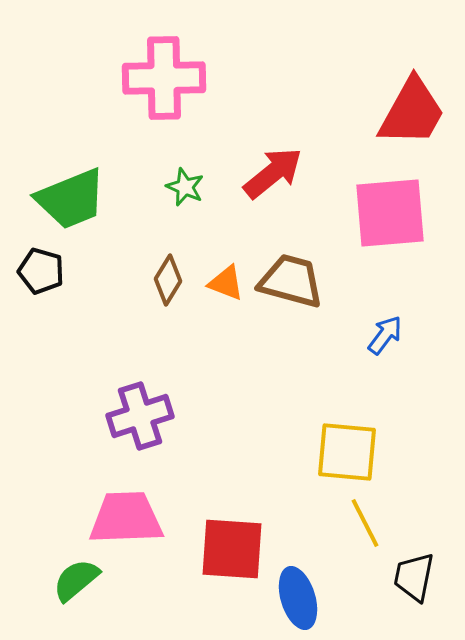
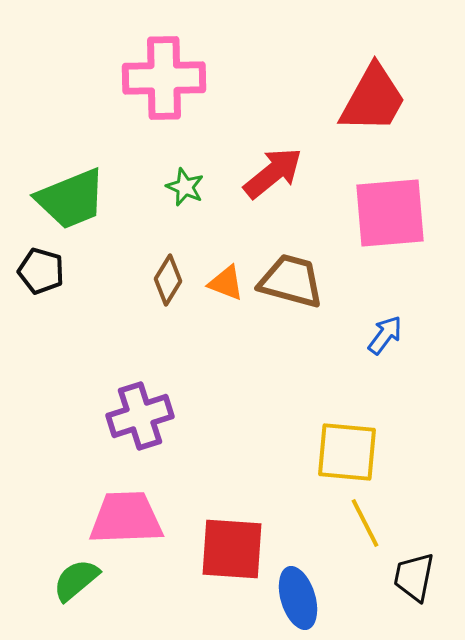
red trapezoid: moved 39 px left, 13 px up
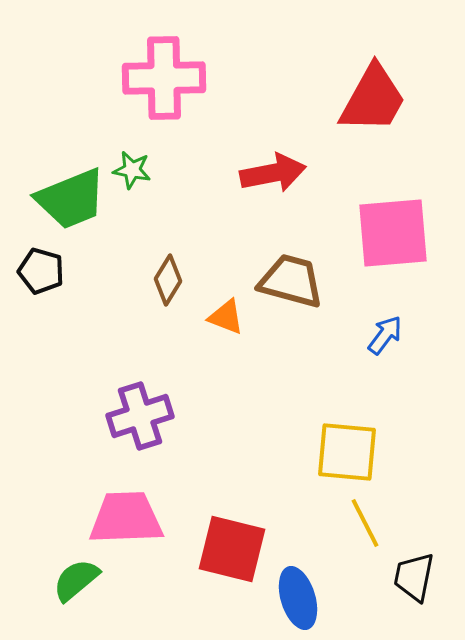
red arrow: rotated 28 degrees clockwise
green star: moved 53 px left, 17 px up; rotated 12 degrees counterclockwise
pink square: moved 3 px right, 20 px down
orange triangle: moved 34 px down
red square: rotated 10 degrees clockwise
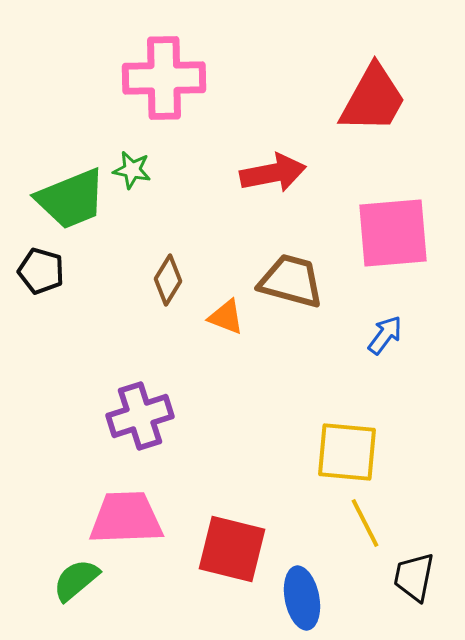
blue ellipse: moved 4 px right; rotated 6 degrees clockwise
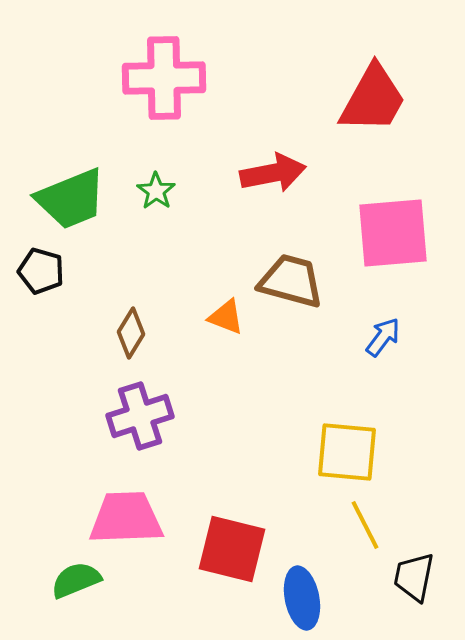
green star: moved 24 px right, 21 px down; rotated 24 degrees clockwise
brown diamond: moved 37 px left, 53 px down
blue arrow: moved 2 px left, 2 px down
yellow line: moved 2 px down
green semicircle: rotated 18 degrees clockwise
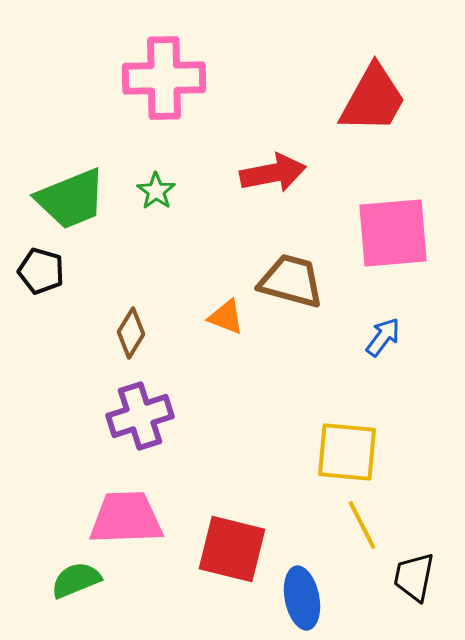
yellow line: moved 3 px left
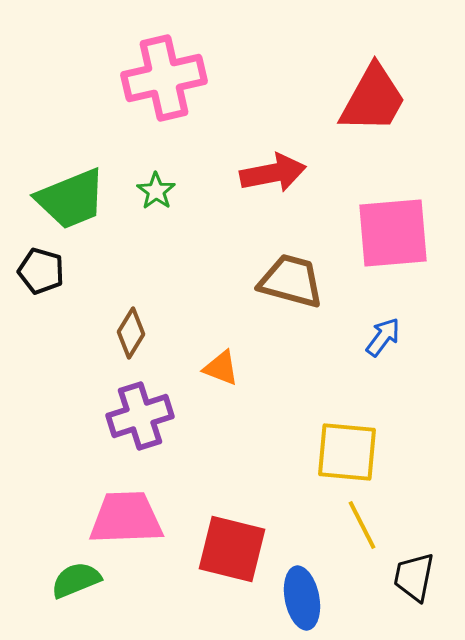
pink cross: rotated 12 degrees counterclockwise
orange triangle: moved 5 px left, 51 px down
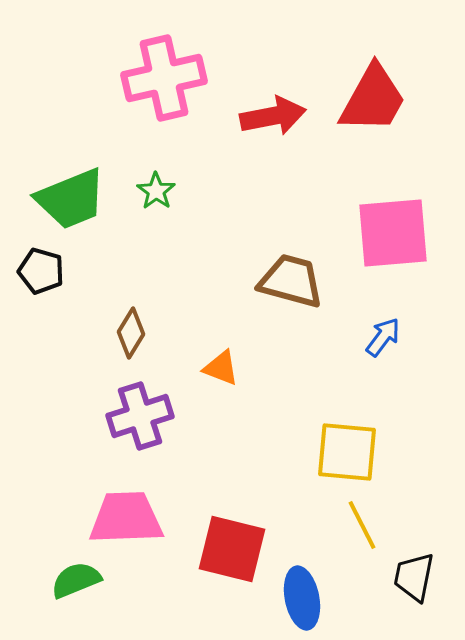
red arrow: moved 57 px up
